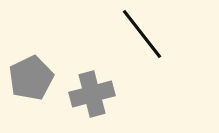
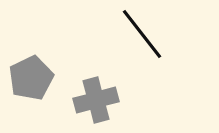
gray cross: moved 4 px right, 6 px down
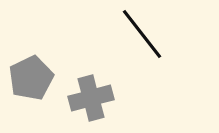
gray cross: moved 5 px left, 2 px up
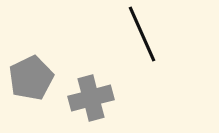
black line: rotated 14 degrees clockwise
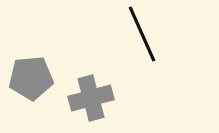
gray pentagon: rotated 21 degrees clockwise
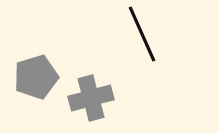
gray pentagon: moved 5 px right, 1 px up; rotated 12 degrees counterclockwise
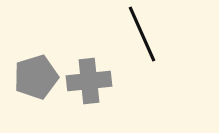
gray cross: moved 2 px left, 17 px up; rotated 9 degrees clockwise
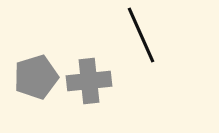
black line: moved 1 px left, 1 px down
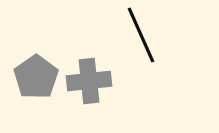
gray pentagon: rotated 18 degrees counterclockwise
